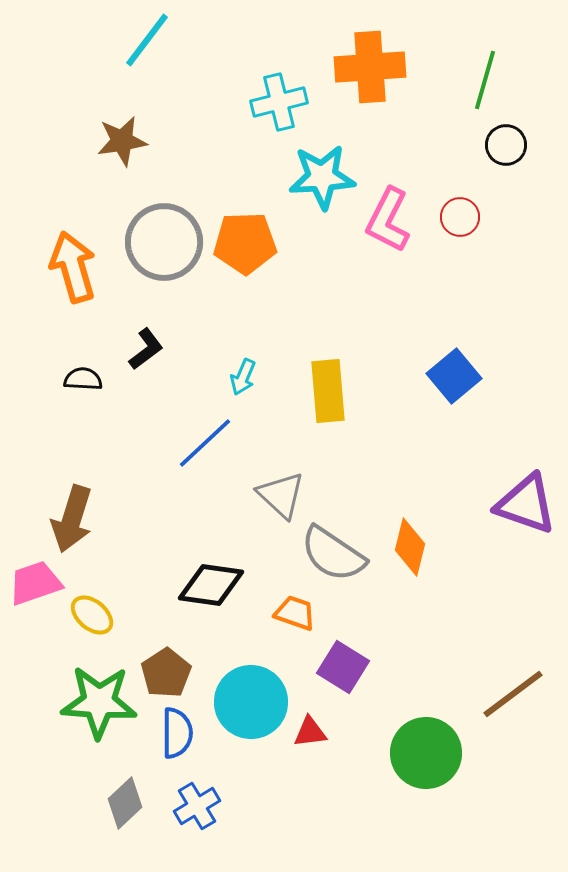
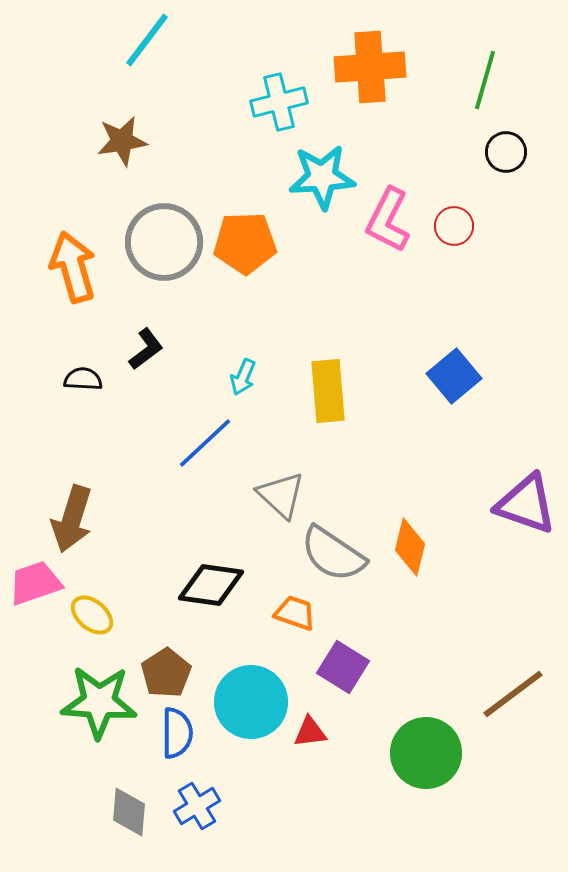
black circle: moved 7 px down
red circle: moved 6 px left, 9 px down
gray diamond: moved 4 px right, 9 px down; rotated 42 degrees counterclockwise
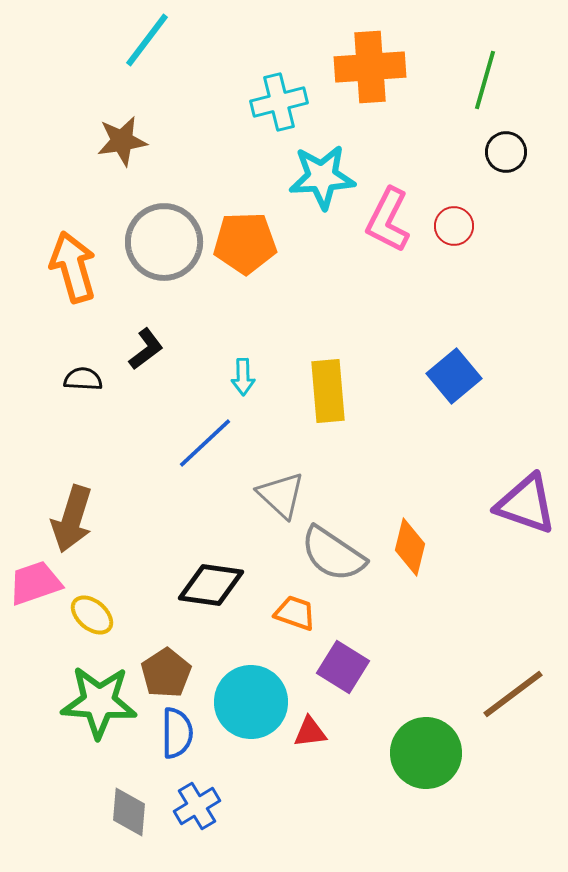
cyan arrow: rotated 24 degrees counterclockwise
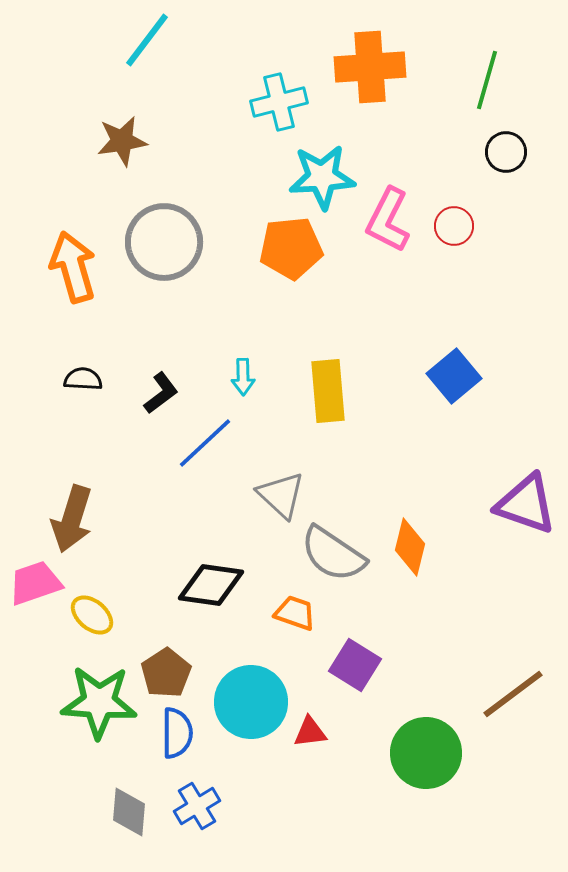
green line: moved 2 px right
orange pentagon: moved 46 px right, 5 px down; rotated 4 degrees counterclockwise
black L-shape: moved 15 px right, 44 px down
purple square: moved 12 px right, 2 px up
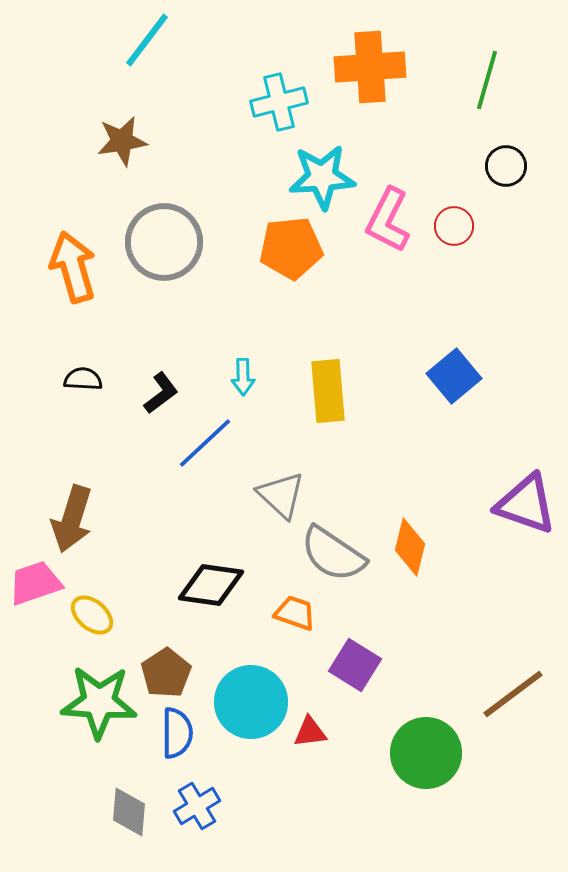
black circle: moved 14 px down
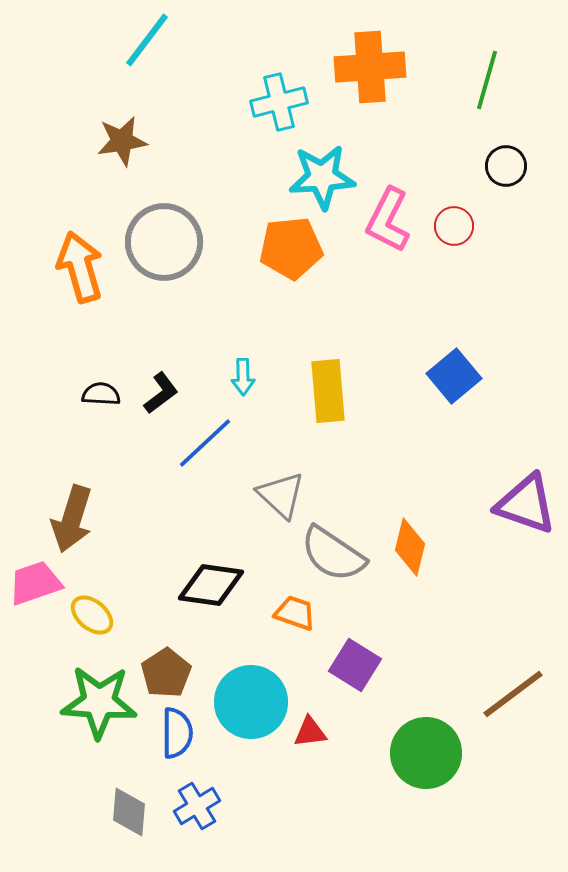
orange arrow: moved 7 px right
black semicircle: moved 18 px right, 15 px down
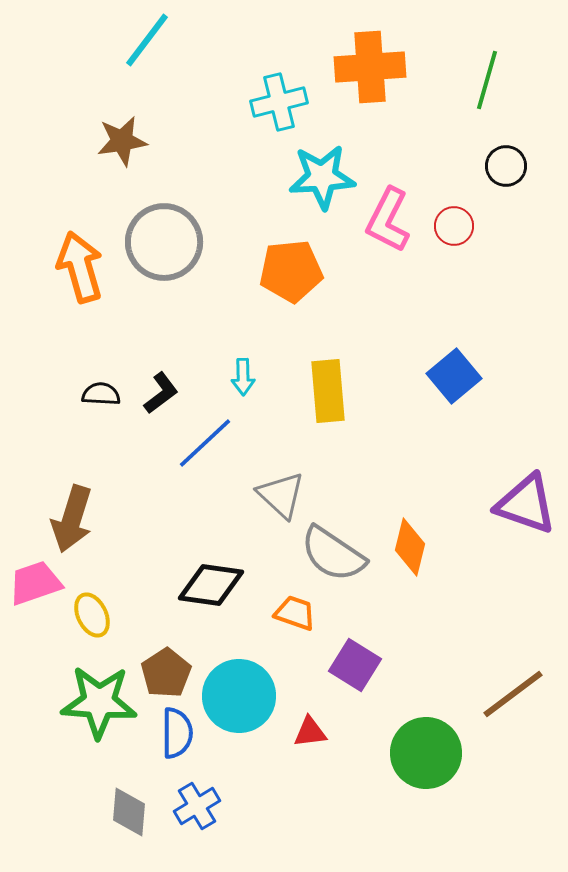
orange pentagon: moved 23 px down
yellow ellipse: rotated 24 degrees clockwise
cyan circle: moved 12 px left, 6 px up
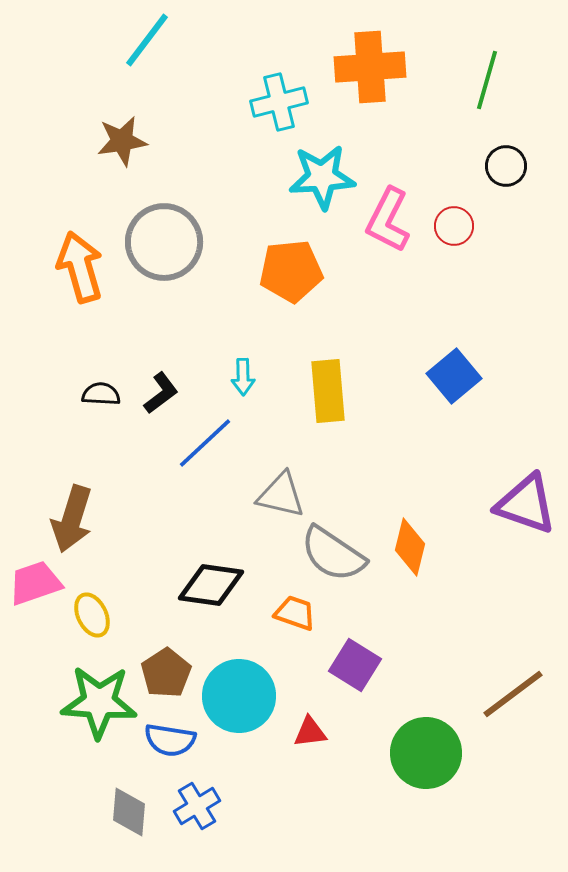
gray triangle: rotated 30 degrees counterclockwise
blue semicircle: moved 7 px left, 7 px down; rotated 99 degrees clockwise
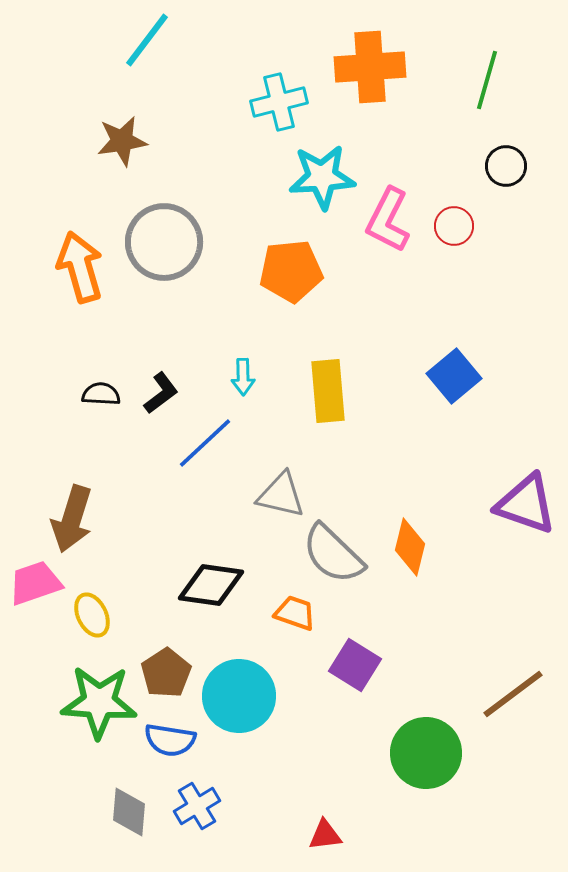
gray semicircle: rotated 10 degrees clockwise
red triangle: moved 15 px right, 103 px down
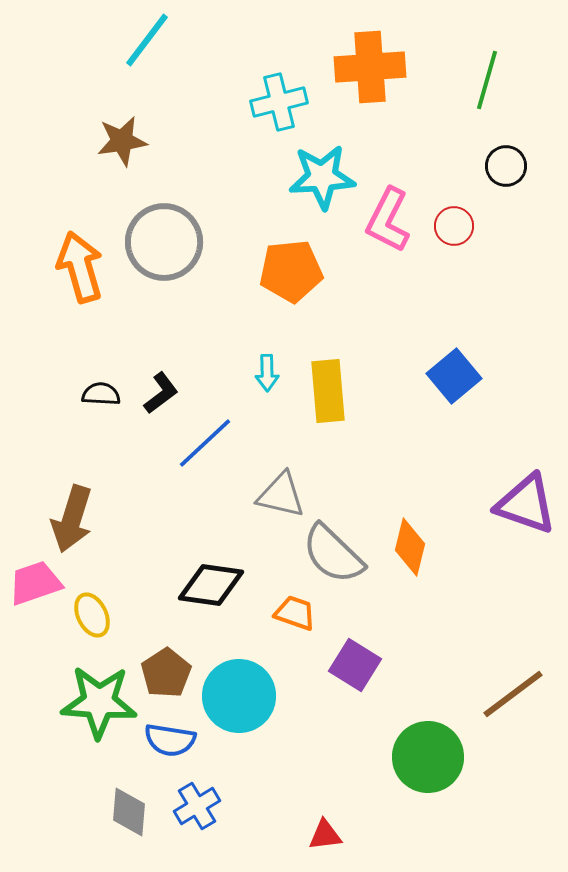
cyan arrow: moved 24 px right, 4 px up
green circle: moved 2 px right, 4 px down
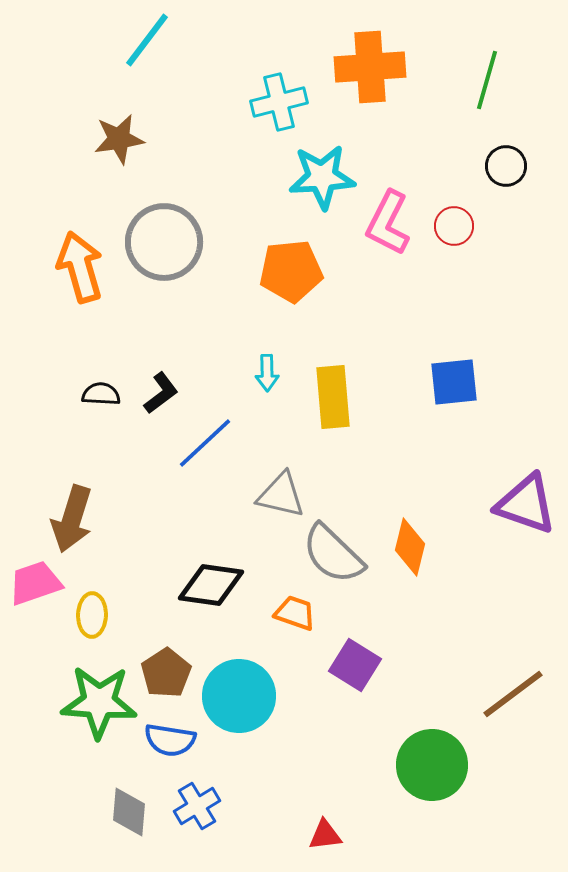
brown star: moved 3 px left, 2 px up
pink L-shape: moved 3 px down
blue square: moved 6 px down; rotated 34 degrees clockwise
yellow rectangle: moved 5 px right, 6 px down
yellow ellipse: rotated 27 degrees clockwise
green circle: moved 4 px right, 8 px down
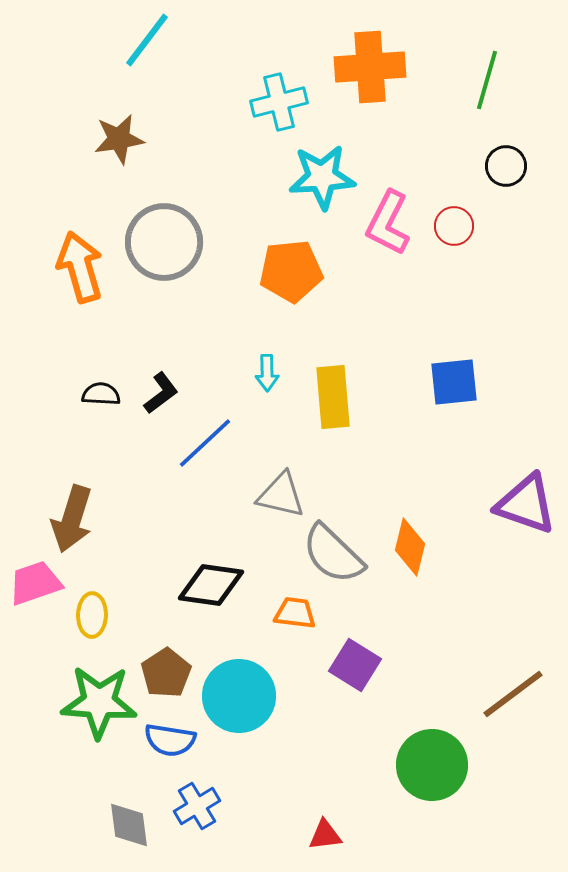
orange trapezoid: rotated 12 degrees counterclockwise
gray diamond: moved 13 px down; rotated 12 degrees counterclockwise
